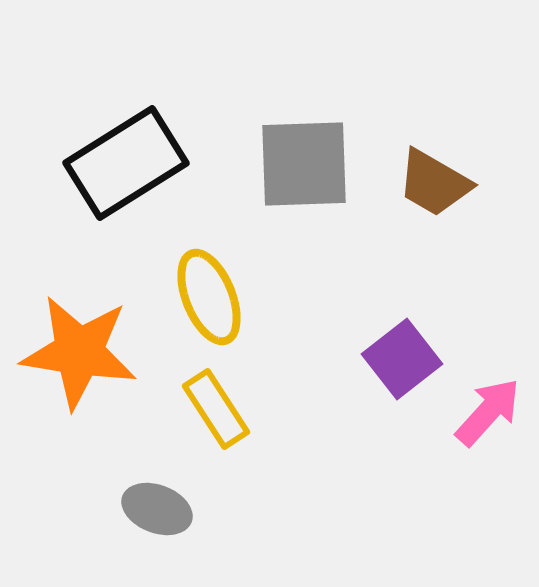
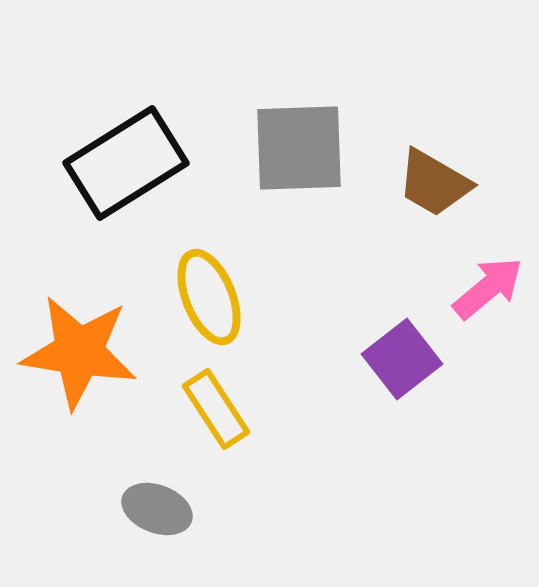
gray square: moved 5 px left, 16 px up
pink arrow: moved 124 px up; rotated 8 degrees clockwise
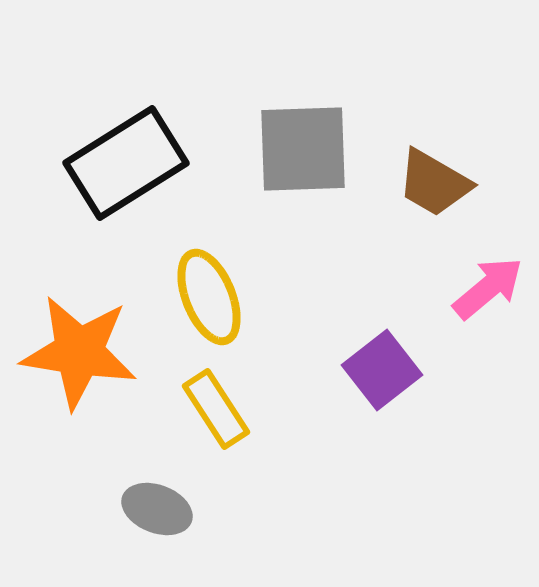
gray square: moved 4 px right, 1 px down
purple square: moved 20 px left, 11 px down
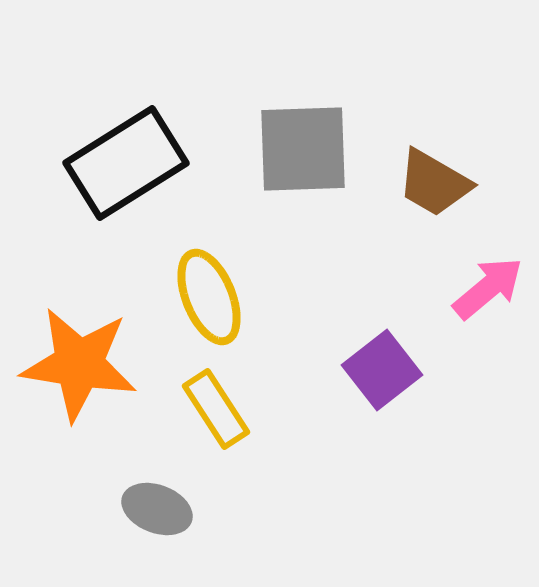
orange star: moved 12 px down
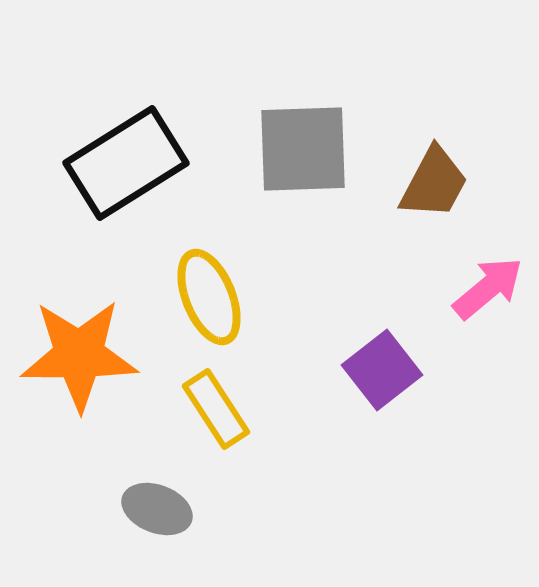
brown trapezoid: rotated 92 degrees counterclockwise
orange star: moved 9 px up; rotated 9 degrees counterclockwise
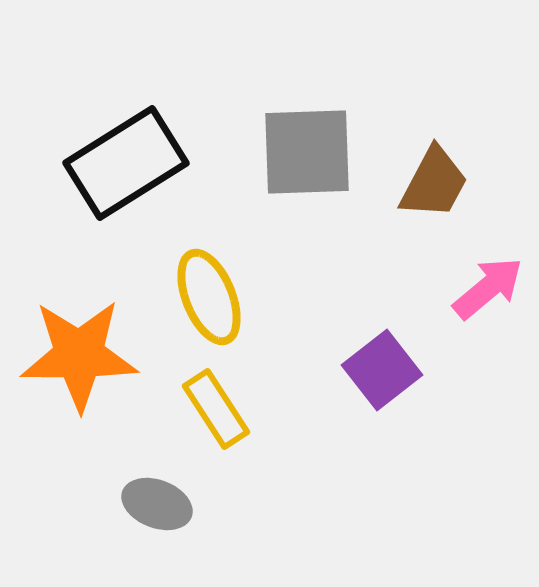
gray square: moved 4 px right, 3 px down
gray ellipse: moved 5 px up
